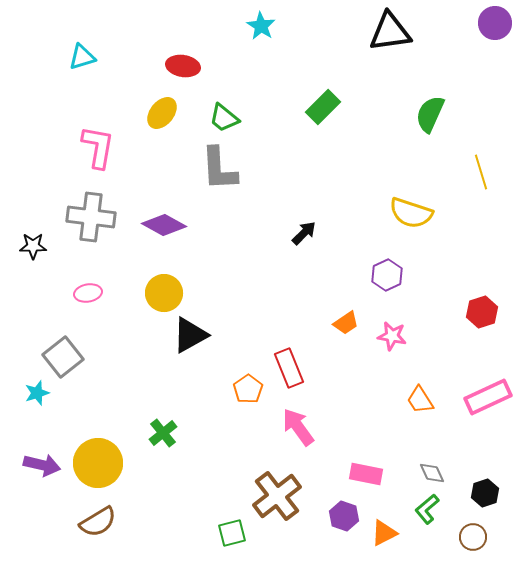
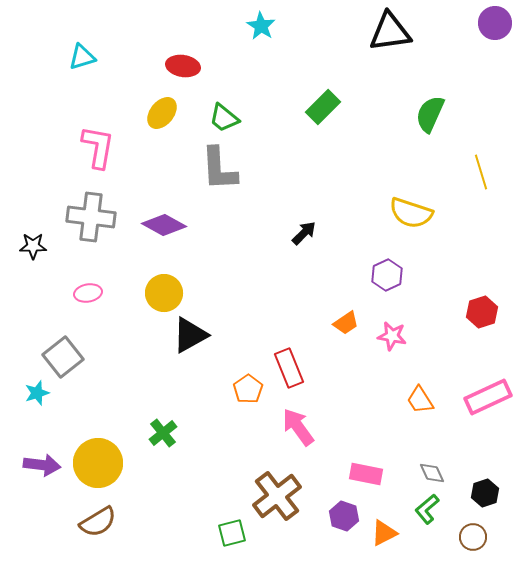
purple arrow at (42, 465): rotated 6 degrees counterclockwise
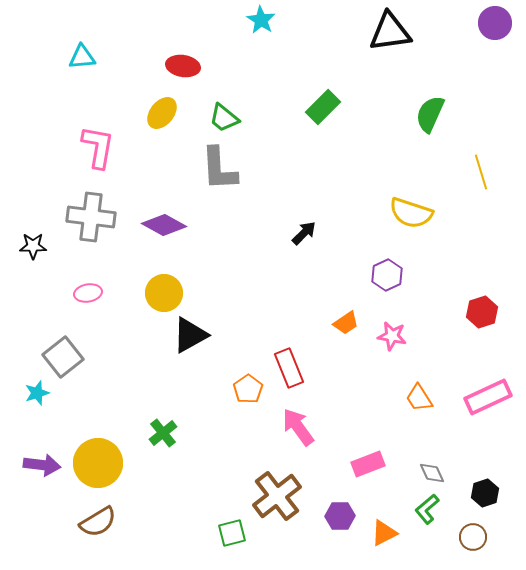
cyan star at (261, 26): moved 6 px up
cyan triangle at (82, 57): rotated 12 degrees clockwise
orange trapezoid at (420, 400): moved 1 px left, 2 px up
pink rectangle at (366, 474): moved 2 px right, 10 px up; rotated 32 degrees counterclockwise
purple hexagon at (344, 516): moved 4 px left; rotated 20 degrees counterclockwise
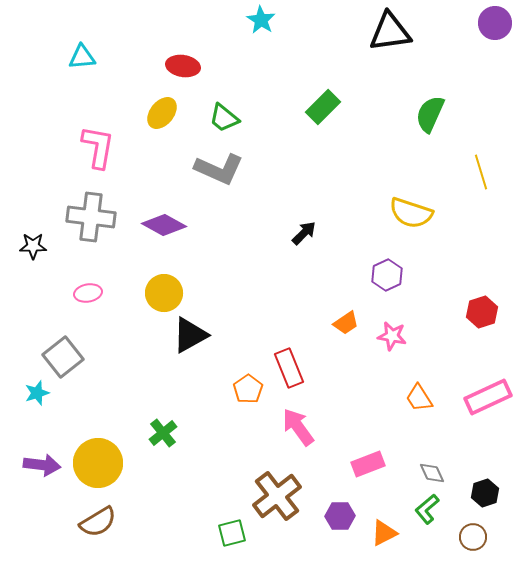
gray L-shape at (219, 169): rotated 63 degrees counterclockwise
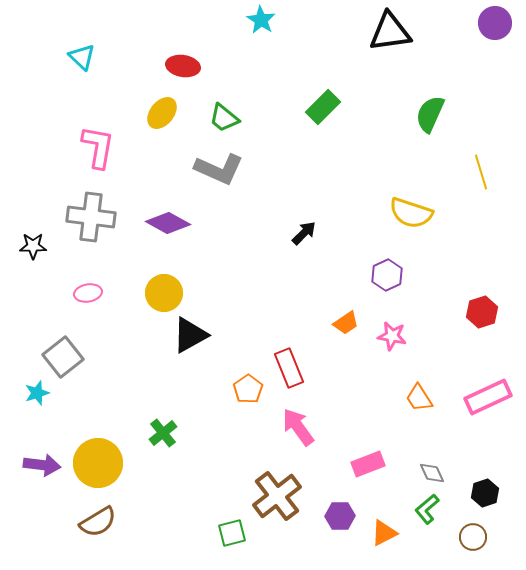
cyan triangle at (82, 57): rotated 48 degrees clockwise
purple diamond at (164, 225): moved 4 px right, 2 px up
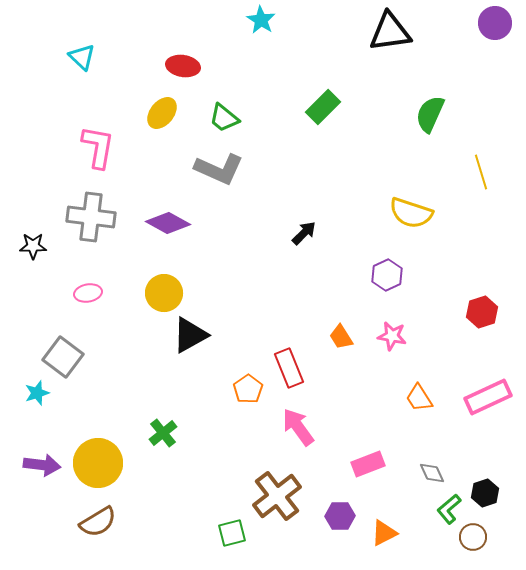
orange trapezoid at (346, 323): moved 5 px left, 14 px down; rotated 92 degrees clockwise
gray square at (63, 357): rotated 15 degrees counterclockwise
green L-shape at (427, 509): moved 22 px right
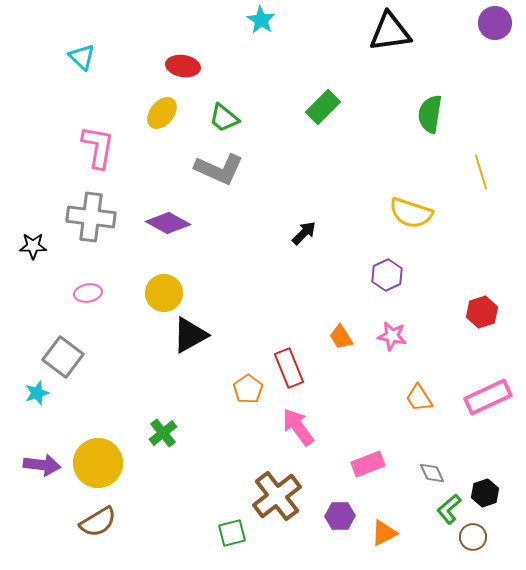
green semicircle at (430, 114): rotated 15 degrees counterclockwise
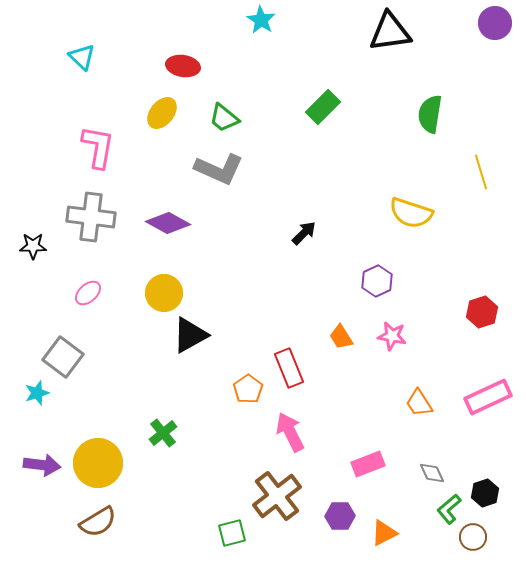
purple hexagon at (387, 275): moved 10 px left, 6 px down
pink ellipse at (88, 293): rotated 32 degrees counterclockwise
orange trapezoid at (419, 398): moved 5 px down
pink arrow at (298, 427): moved 8 px left, 5 px down; rotated 9 degrees clockwise
